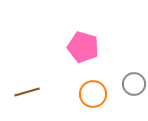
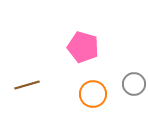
brown line: moved 7 px up
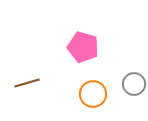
brown line: moved 2 px up
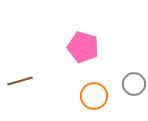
brown line: moved 7 px left, 2 px up
orange circle: moved 1 px right, 2 px down
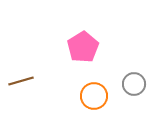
pink pentagon: rotated 24 degrees clockwise
brown line: moved 1 px right
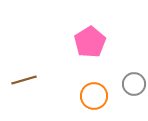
pink pentagon: moved 7 px right, 5 px up
brown line: moved 3 px right, 1 px up
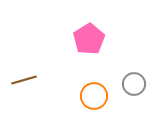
pink pentagon: moved 1 px left, 3 px up
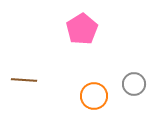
pink pentagon: moved 7 px left, 10 px up
brown line: rotated 20 degrees clockwise
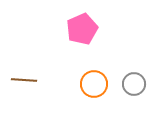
pink pentagon: rotated 8 degrees clockwise
orange circle: moved 12 px up
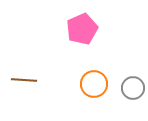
gray circle: moved 1 px left, 4 px down
